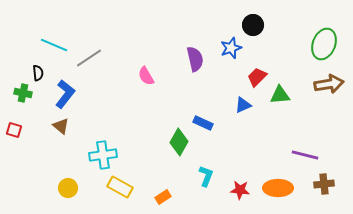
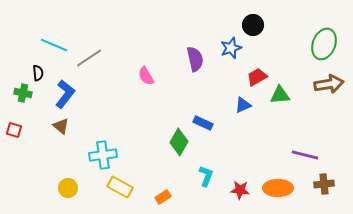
red trapezoid: rotated 15 degrees clockwise
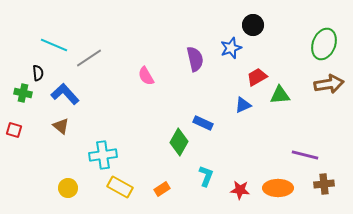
blue L-shape: rotated 80 degrees counterclockwise
orange rectangle: moved 1 px left, 8 px up
